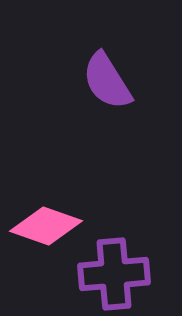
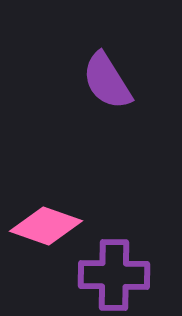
purple cross: moved 1 px down; rotated 6 degrees clockwise
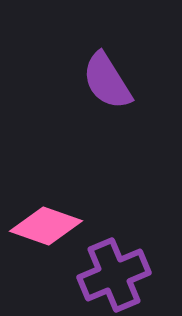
purple cross: rotated 24 degrees counterclockwise
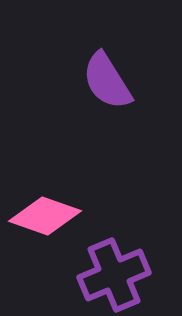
pink diamond: moved 1 px left, 10 px up
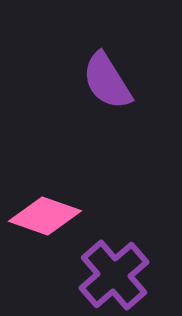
purple cross: rotated 18 degrees counterclockwise
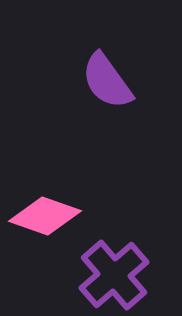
purple semicircle: rotated 4 degrees counterclockwise
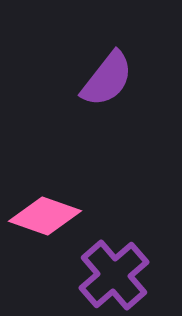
purple semicircle: moved 2 px up; rotated 106 degrees counterclockwise
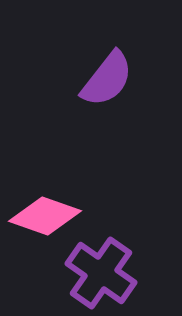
purple cross: moved 13 px left, 2 px up; rotated 14 degrees counterclockwise
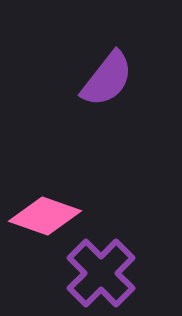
purple cross: rotated 10 degrees clockwise
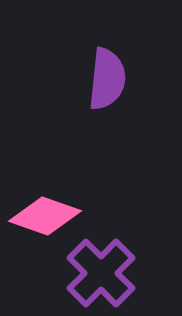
purple semicircle: rotated 32 degrees counterclockwise
